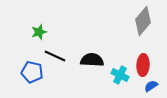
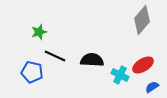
gray diamond: moved 1 px left, 1 px up
red ellipse: rotated 55 degrees clockwise
blue semicircle: moved 1 px right, 1 px down
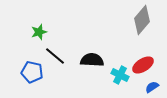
black line: rotated 15 degrees clockwise
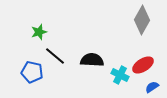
gray diamond: rotated 12 degrees counterclockwise
